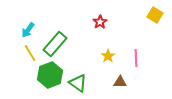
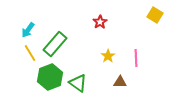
green hexagon: moved 2 px down
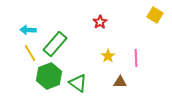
cyan arrow: rotated 56 degrees clockwise
green hexagon: moved 1 px left, 1 px up
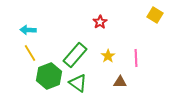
green rectangle: moved 20 px right, 11 px down
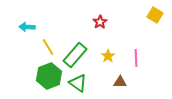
cyan arrow: moved 1 px left, 3 px up
yellow line: moved 18 px right, 6 px up
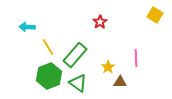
yellow star: moved 11 px down
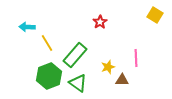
yellow line: moved 1 px left, 4 px up
yellow star: rotated 16 degrees clockwise
brown triangle: moved 2 px right, 2 px up
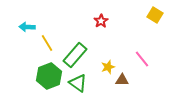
red star: moved 1 px right, 1 px up
pink line: moved 6 px right, 1 px down; rotated 36 degrees counterclockwise
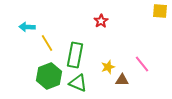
yellow square: moved 5 px right, 4 px up; rotated 28 degrees counterclockwise
green rectangle: rotated 30 degrees counterclockwise
pink line: moved 5 px down
green triangle: rotated 12 degrees counterclockwise
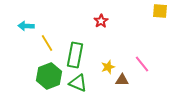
cyan arrow: moved 1 px left, 1 px up
